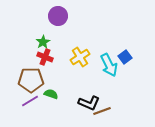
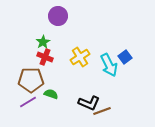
purple line: moved 2 px left, 1 px down
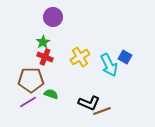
purple circle: moved 5 px left, 1 px down
blue square: rotated 24 degrees counterclockwise
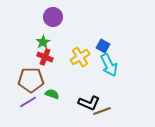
blue square: moved 22 px left, 11 px up
green semicircle: moved 1 px right
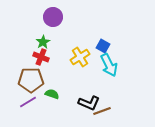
red cross: moved 4 px left
